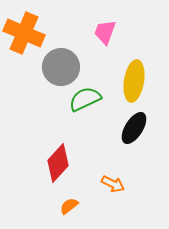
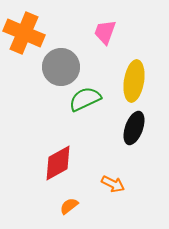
black ellipse: rotated 12 degrees counterclockwise
red diamond: rotated 18 degrees clockwise
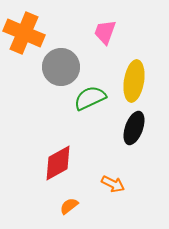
green semicircle: moved 5 px right, 1 px up
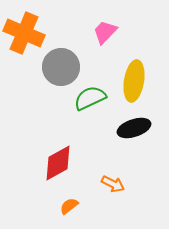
pink trapezoid: rotated 24 degrees clockwise
black ellipse: rotated 52 degrees clockwise
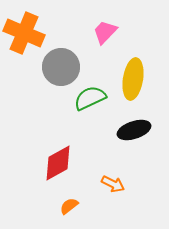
yellow ellipse: moved 1 px left, 2 px up
black ellipse: moved 2 px down
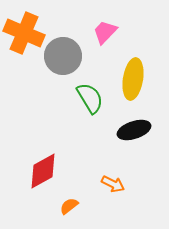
gray circle: moved 2 px right, 11 px up
green semicircle: rotated 84 degrees clockwise
red diamond: moved 15 px left, 8 px down
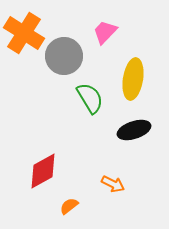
orange cross: rotated 9 degrees clockwise
gray circle: moved 1 px right
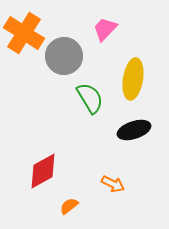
pink trapezoid: moved 3 px up
